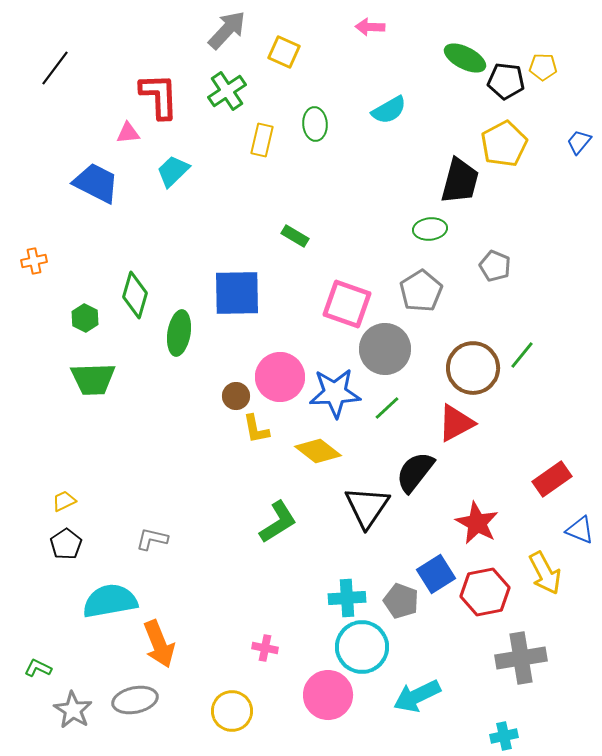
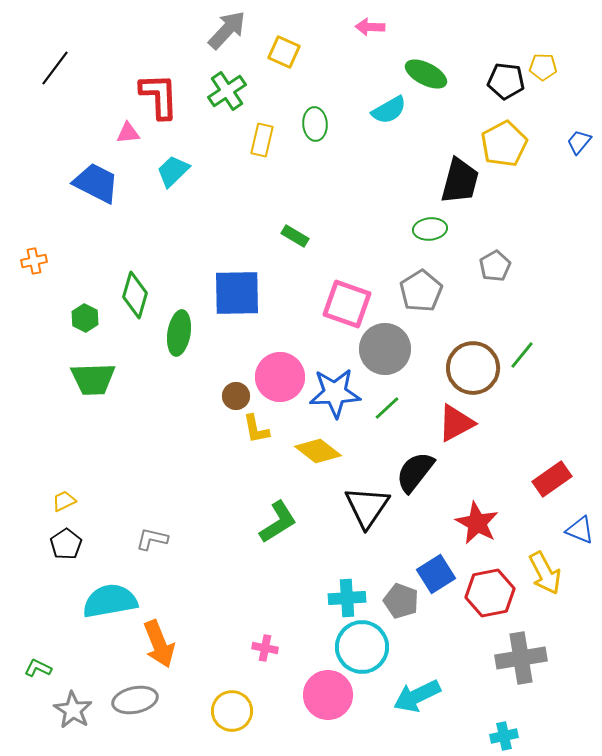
green ellipse at (465, 58): moved 39 px left, 16 px down
gray pentagon at (495, 266): rotated 20 degrees clockwise
red hexagon at (485, 592): moved 5 px right, 1 px down
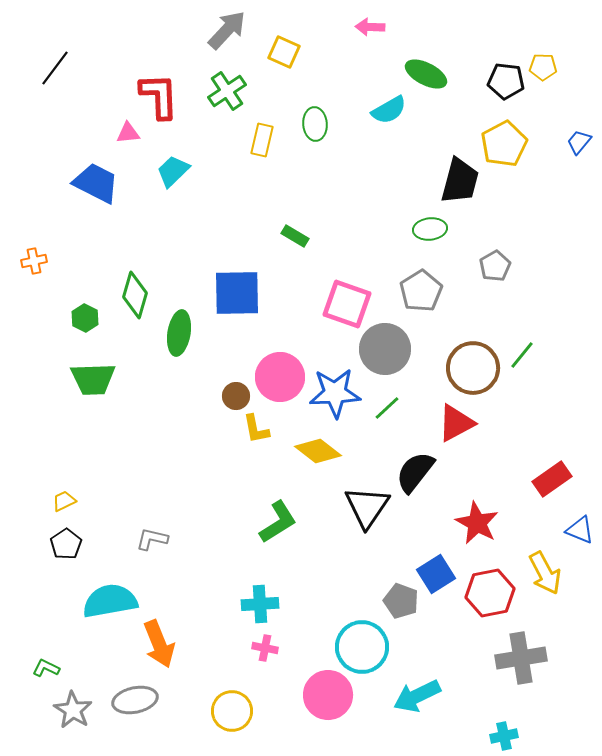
cyan cross at (347, 598): moved 87 px left, 6 px down
green L-shape at (38, 668): moved 8 px right
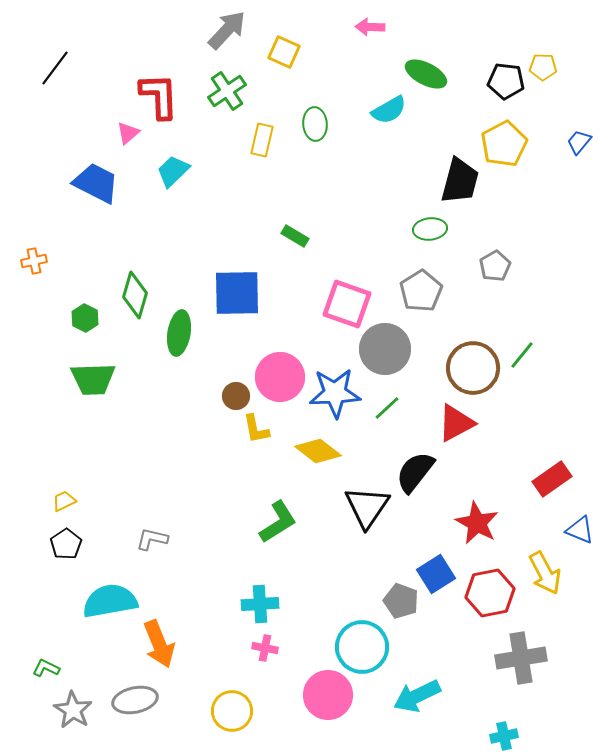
pink triangle at (128, 133): rotated 35 degrees counterclockwise
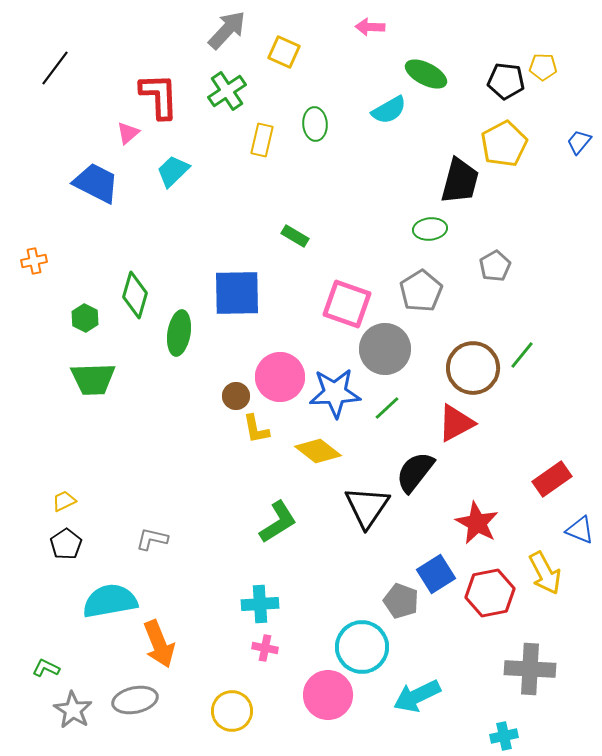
gray cross at (521, 658): moved 9 px right, 11 px down; rotated 12 degrees clockwise
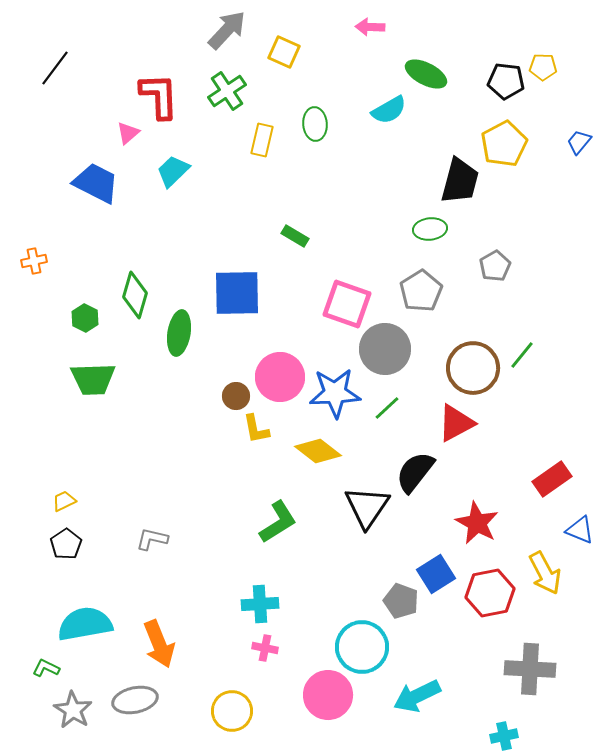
cyan semicircle at (110, 601): moved 25 px left, 23 px down
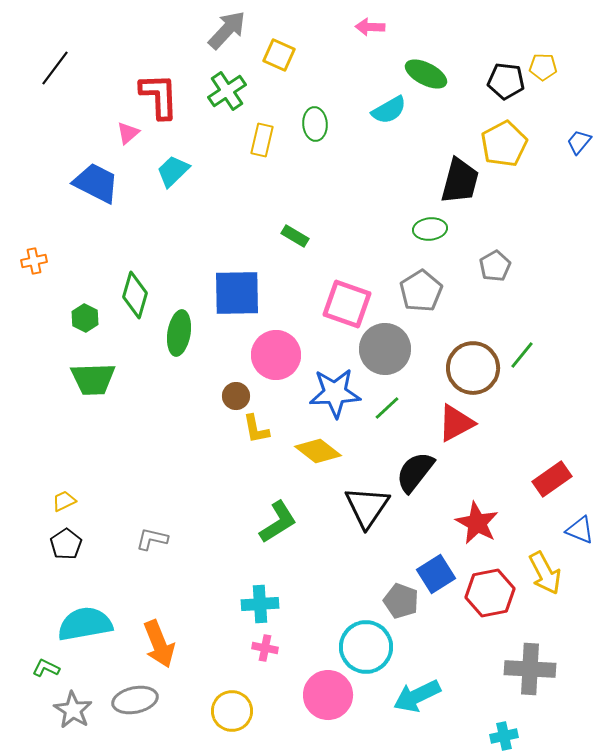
yellow square at (284, 52): moved 5 px left, 3 px down
pink circle at (280, 377): moved 4 px left, 22 px up
cyan circle at (362, 647): moved 4 px right
